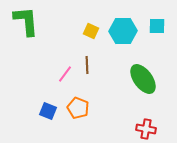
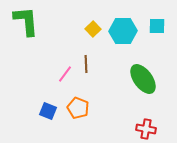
yellow square: moved 2 px right, 2 px up; rotated 21 degrees clockwise
brown line: moved 1 px left, 1 px up
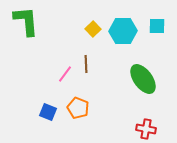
blue square: moved 1 px down
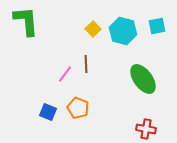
cyan square: rotated 12 degrees counterclockwise
cyan hexagon: rotated 16 degrees clockwise
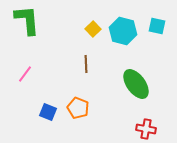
green L-shape: moved 1 px right, 1 px up
cyan square: rotated 24 degrees clockwise
pink line: moved 40 px left
green ellipse: moved 7 px left, 5 px down
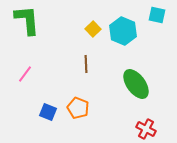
cyan square: moved 11 px up
cyan hexagon: rotated 8 degrees clockwise
red cross: rotated 18 degrees clockwise
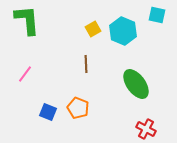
yellow square: rotated 14 degrees clockwise
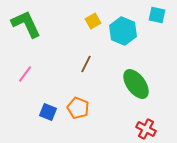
green L-shape: moved 1 px left, 4 px down; rotated 20 degrees counterclockwise
yellow square: moved 8 px up
brown line: rotated 30 degrees clockwise
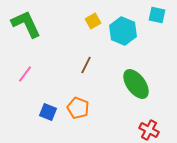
brown line: moved 1 px down
red cross: moved 3 px right, 1 px down
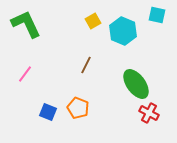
red cross: moved 17 px up
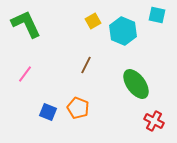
red cross: moved 5 px right, 8 px down
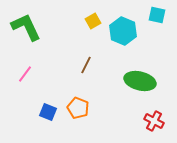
green L-shape: moved 3 px down
green ellipse: moved 4 px right, 3 px up; rotated 40 degrees counterclockwise
